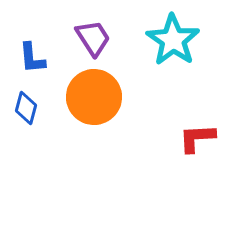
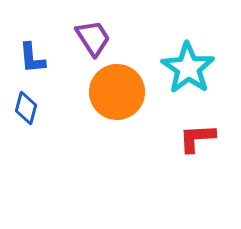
cyan star: moved 15 px right, 28 px down
orange circle: moved 23 px right, 5 px up
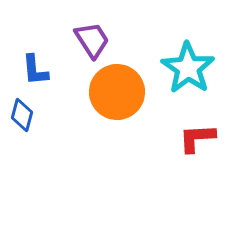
purple trapezoid: moved 1 px left, 2 px down
blue L-shape: moved 3 px right, 12 px down
blue diamond: moved 4 px left, 7 px down
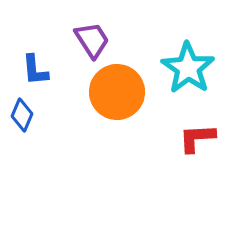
blue diamond: rotated 8 degrees clockwise
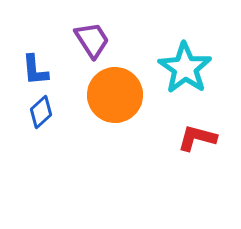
cyan star: moved 3 px left
orange circle: moved 2 px left, 3 px down
blue diamond: moved 19 px right, 3 px up; rotated 24 degrees clockwise
red L-shape: rotated 18 degrees clockwise
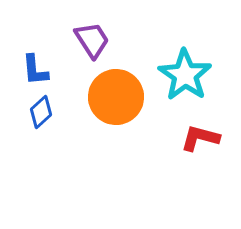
cyan star: moved 7 px down
orange circle: moved 1 px right, 2 px down
red L-shape: moved 3 px right
